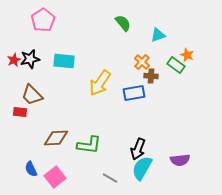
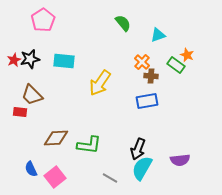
blue rectangle: moved 13 px right, 8 px down
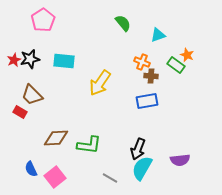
orange cross: rotated 21 degrees counterclockwise
red rectangle: rotated 24 degrees clockwise
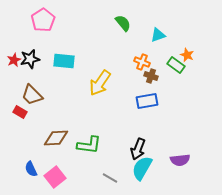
brown cross: rotated 16 degrees clockwise
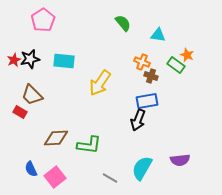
cyan triangle: rotated 28 degrees clockwise
black arrow: moved 29 px up
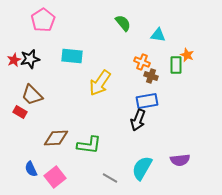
cyan rectangle: moved 8 px right, 5 px up
green rectangle: rotated 54 degrees clockwise
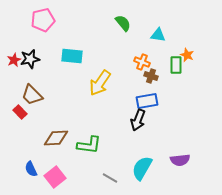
pink pentagon: rotated 20 degrees clockwise
red rectangle: rotated 16 degrees clockwise
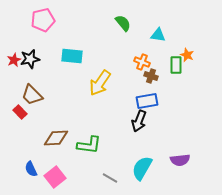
black arrow: moved 1 px right, 1 px down
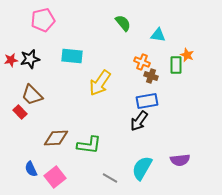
red star: moved 3 px left; rotated 16 degrees clockwise
black arrow: rotated 15 degrees clockwise
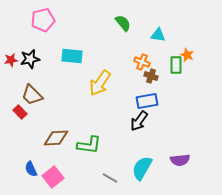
pink square: moved 2 px left
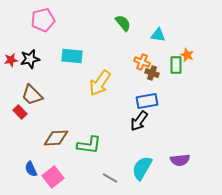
brown cross: moved 1 px right, 3 px up
